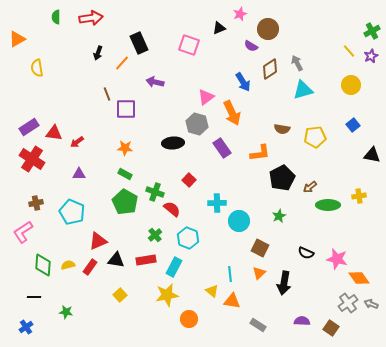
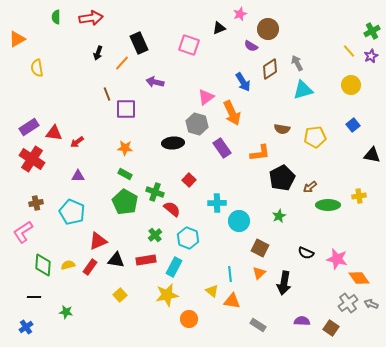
purple triangle at (79, 174): moved 1 px left, 2 px down
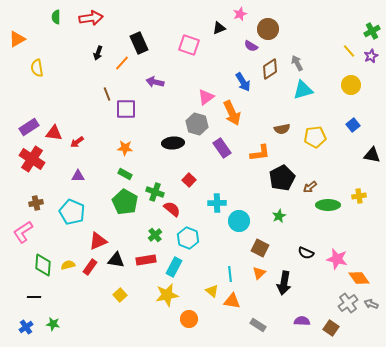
brown semicircle at (282, 129): rotated 21 degrees counterclockwise
green star at (66, 312): moved 13 px left, 12 px down
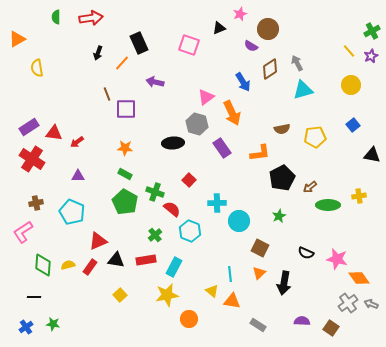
cyan hexagon at (188, 238): moved 2 px right, 7 px up
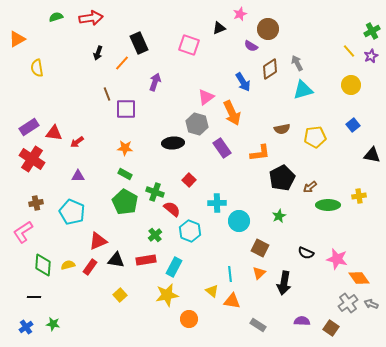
green semicircle at (56, 17): rotated 72 degrees clockwise
purple arrow at (155, 82): rotated 96 degrees clockwise
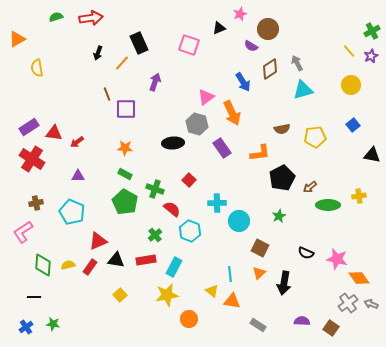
green cross at (155, 192): moved 3 px up
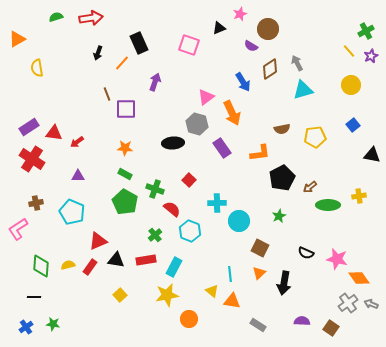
green cross at (372, 31): moved 6 px left
pink L-shape at (23, 232): moved 5 px left, 3 px up
green diamond at (43, 265): moved 2 px left, 1 px down
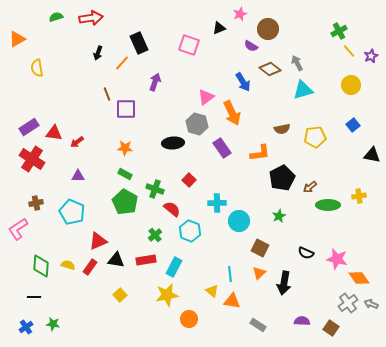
green cross at (366, 31): moved 27 px left
brown diamond at (270, 69): rotated 70 degrees clockwise
yellow semicircle at (68, 265): rotated 32 degrees clockwise
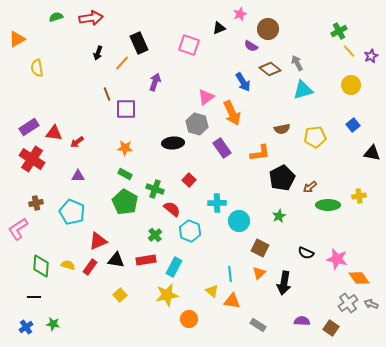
black triangle at (372, 155): moved 2 px up
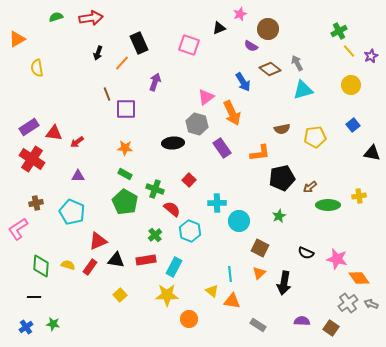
black pentagon at (282, 178): rotated 15 degrees clockwise
yellow star at (167, 295): rotated 10 degrees clockwise
